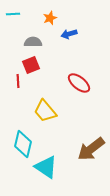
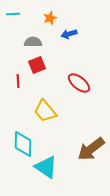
red square: moved 6 px right
cyan diamond: rotated 12 degrees counterclockwise
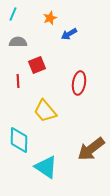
cyan line: rotated 64 degrees counterclockwise
blue arrow: rotated 14 degrees counterclockwise
gray semicircle: moved 15 px left
red ellipse: rotated 60 degrees clockwise
cyan diamond: moved 4 px left, 4 px up
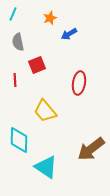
gray semicircle: rotated 102 degrees counterclockwise
red line: moved 3 px left, 1 px up
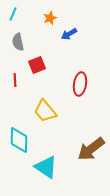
red ellipse: moved 1 px right, 1 px down
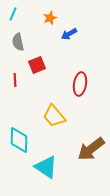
yellow trapezoid: moved 9 px right, 5 px down
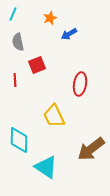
yellow trapezoid: rotated 15 degrees clockwise
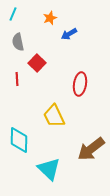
red square: moved 2 px up; rotated 24 degrees counterclockwise
red line: moved 2 px right, 1 px up
cyan triangle: moved 3 px right, 2 px down; rotated 10 degrees clockwise
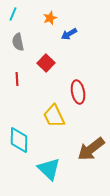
red square: moved 9 px right
red ellipse: moved 2 px left, 8 px down; rotated 20 degrees counterclockwise
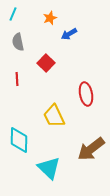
red ellipse: moved 8 px right, 2 px down
cyan triangle: moved 1 px up
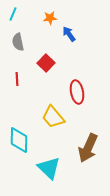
orange star: rotated 16 degrees clockwise
blue arrow: rotated 84 degrees clockwise
red ellipse: moved 9 px left, 2 px up
yellow trapezoid: moved 1 px left, 1 px down; rotated 15 degrees counterclockwise
brown arrow: moved 3 px left, 1 px up; rotated 28 degrees counterclockwise
